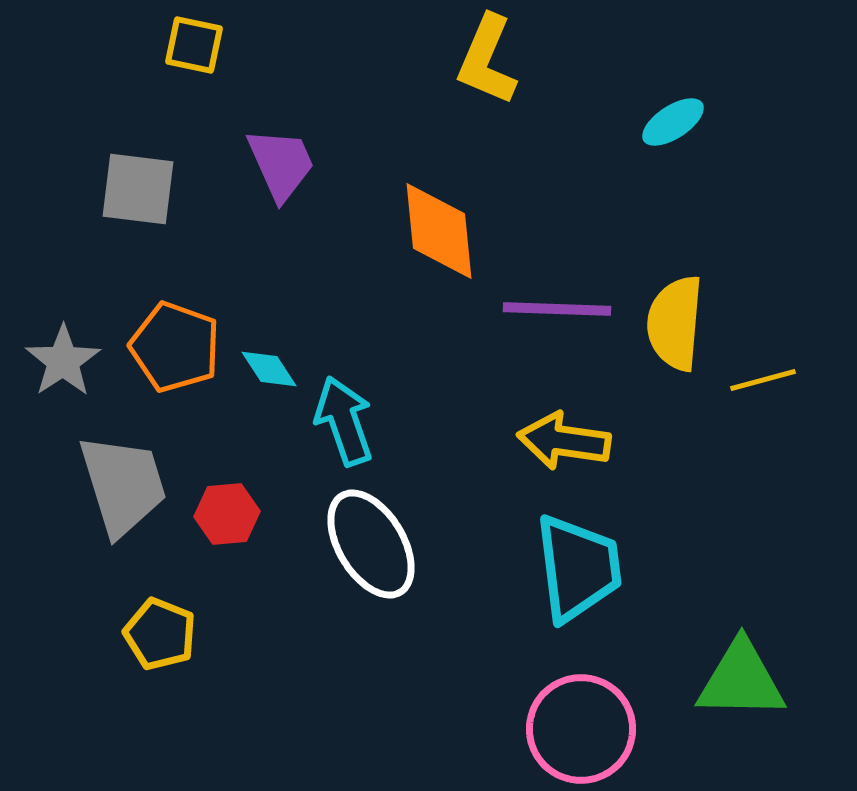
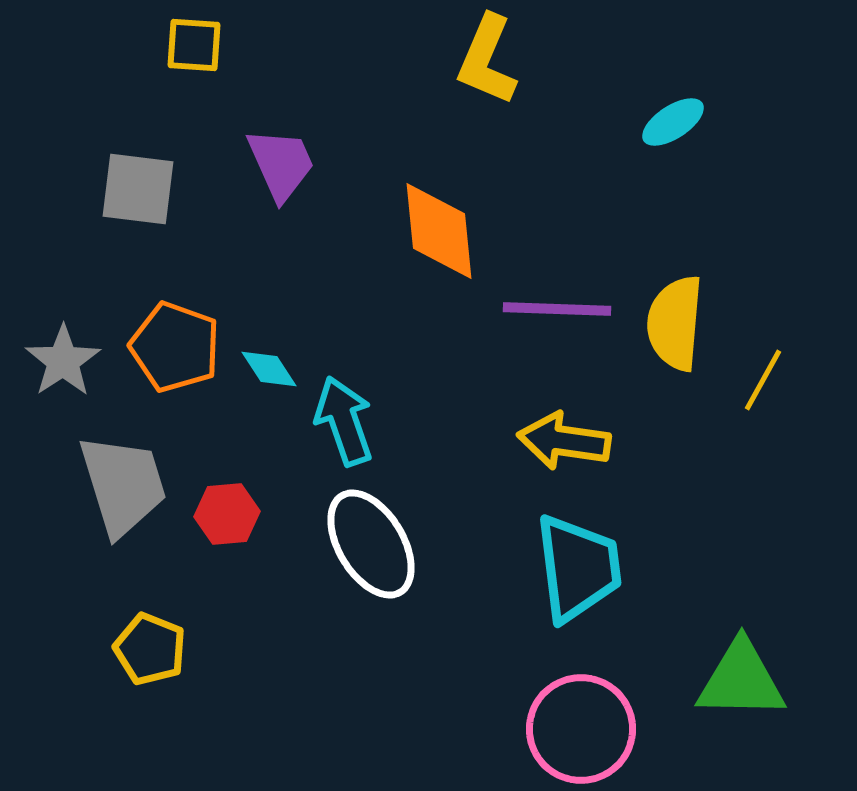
yellow square: rotated 8 degrees counterclockwise
yellow line: rotated 46 degrees counterclockwise
yellow pentagon: moved 10 px left, 15 px down
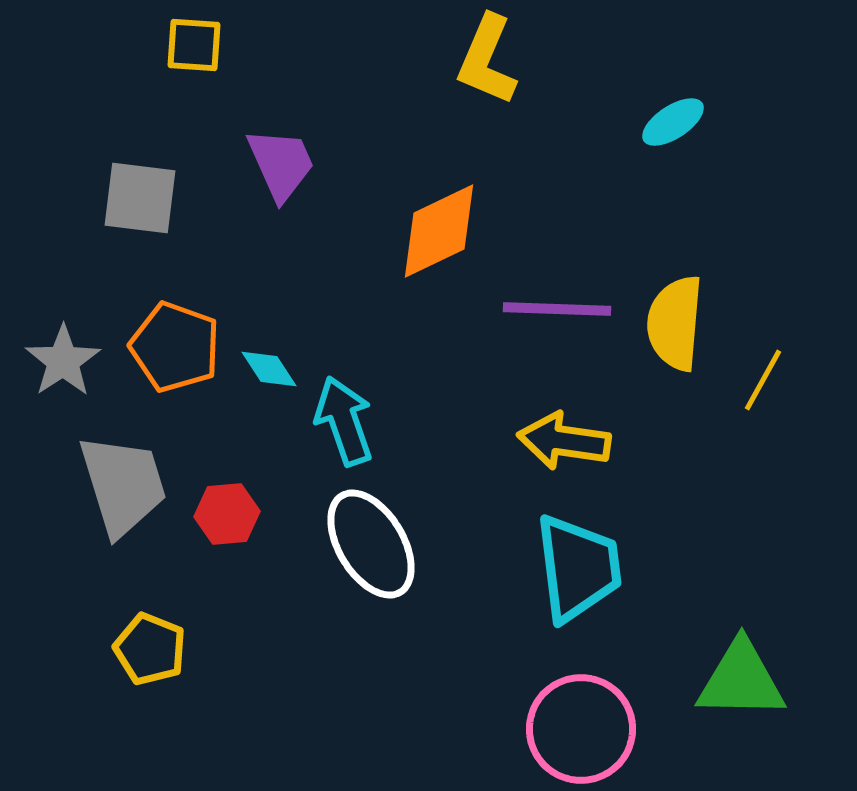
gray square: moved 2 px right, 9 px down
orange diamond: rotated 70 degrees clockwise
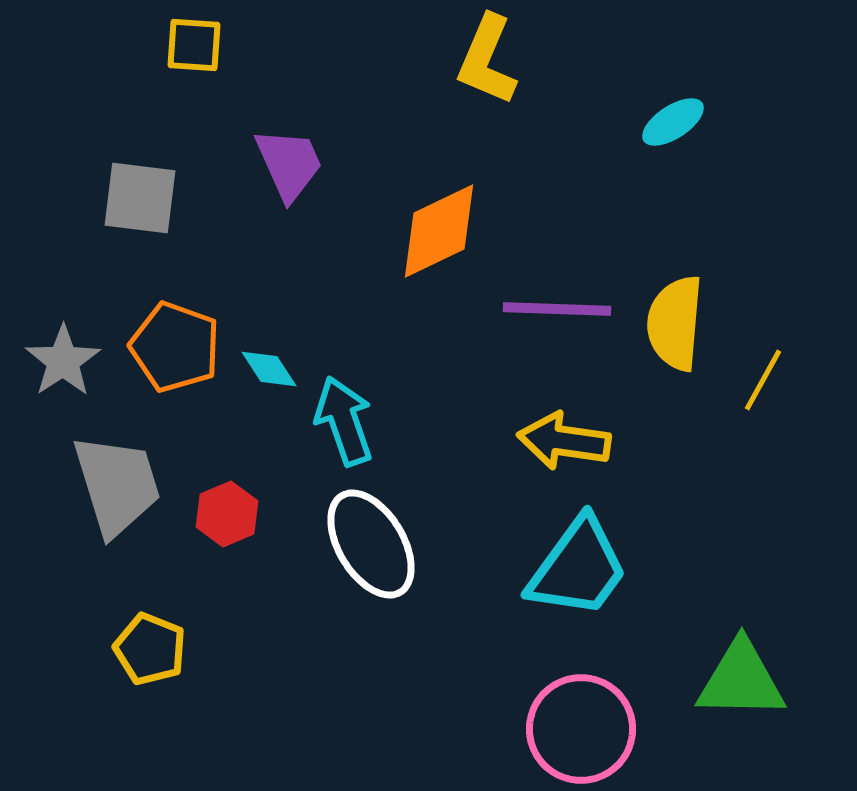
purple trapezoid: moved 8 px right
gray trapezoid: moved 6 px left
red hexagon: rotated 18 degrees counterclockwise
cyan trapezoid: rotated 43 degrees clockwise
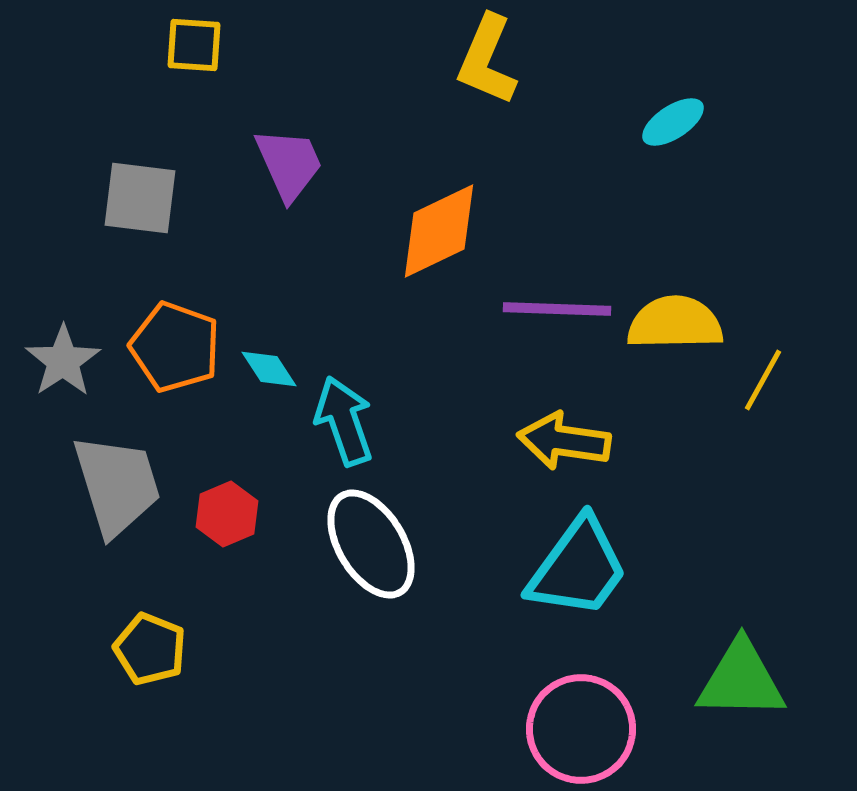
yellow semicircle: rotated 84 degrees clockwise
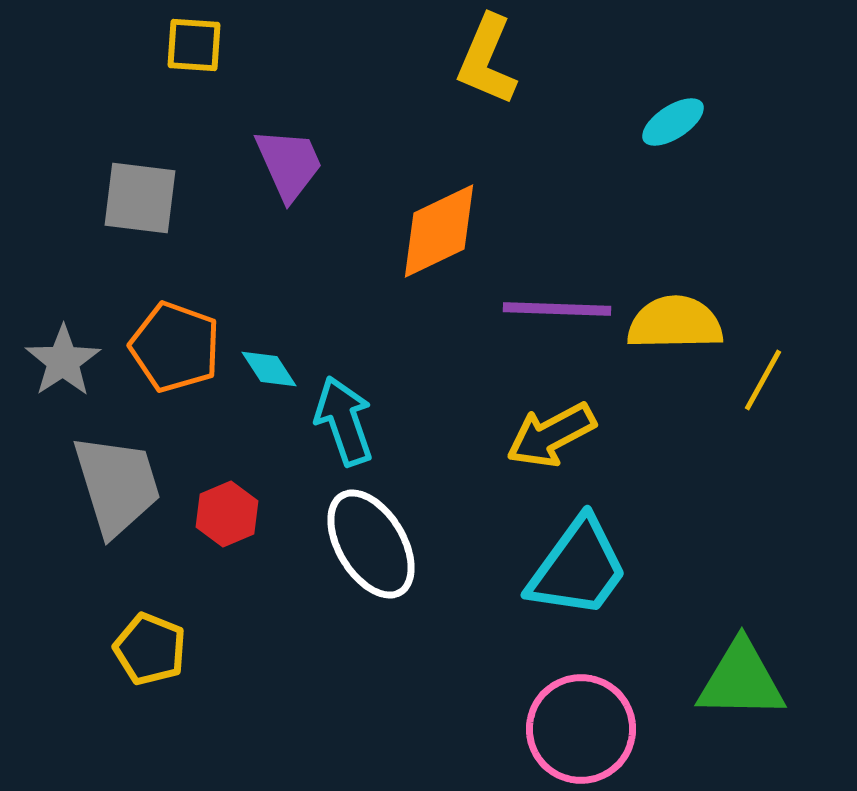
yellow arrow: moved 13 px left, 6 px up; rotated 36 degrees counterclockwise
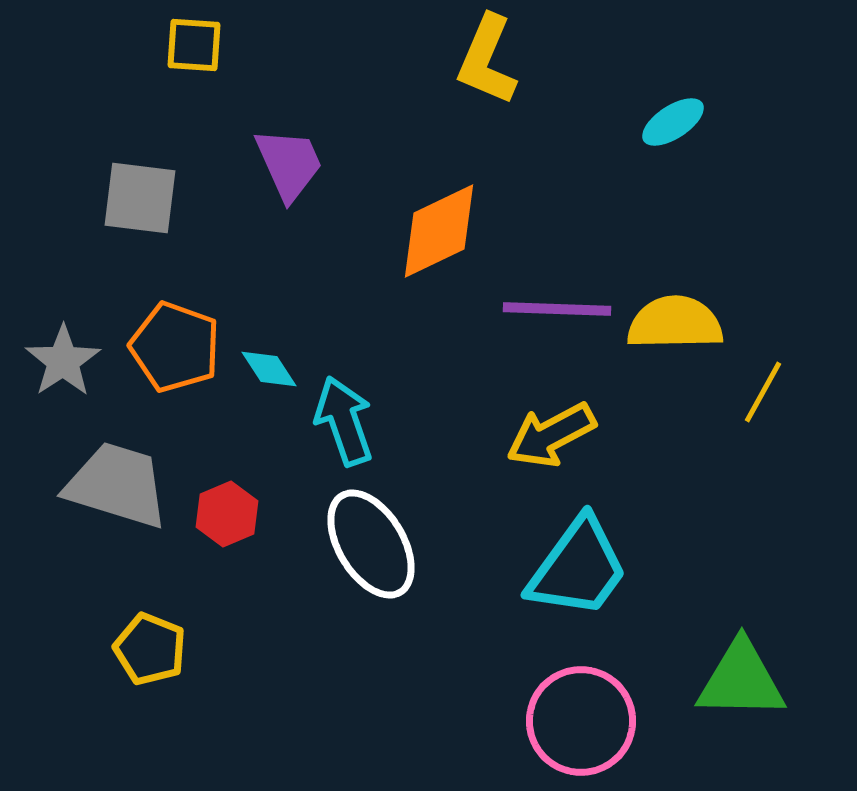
yellow line: moved 12 px down
gray trapezoid: rotated 56 degrees counterclockwise
pink circle: moved 8 px up
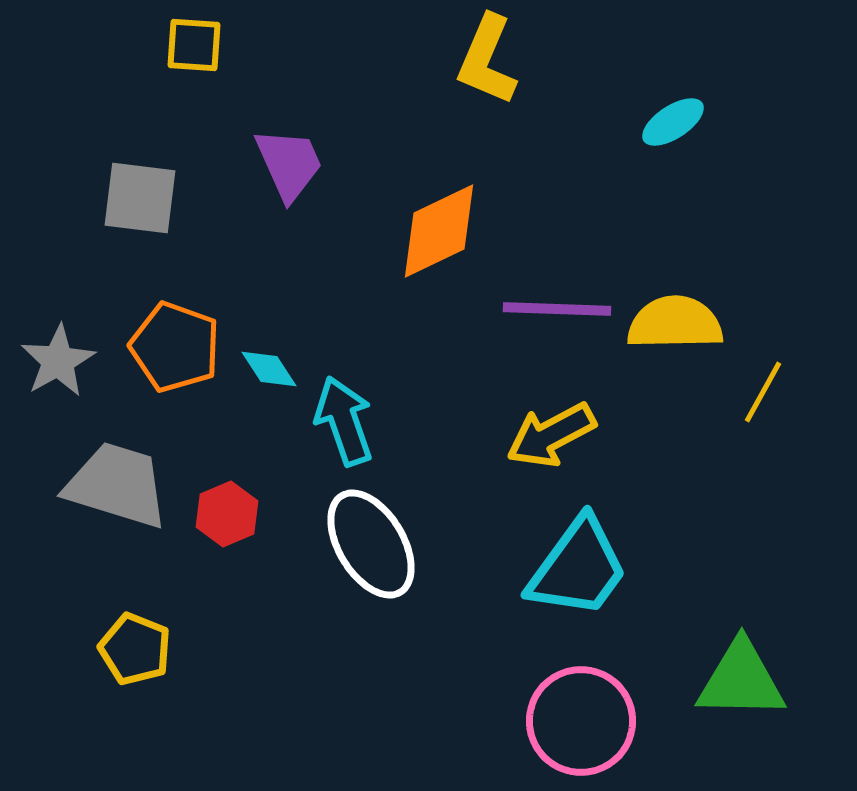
gray star: moved 5 px left; rotated 4 degrees clockwise
yellow pentagon: moved 15 px left
